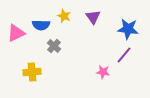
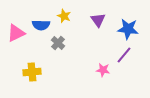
purple triangle: moved 5 px right, 3 px down
gray cross: moved 4 px right, 3 px up
pink star: moved 2 px up
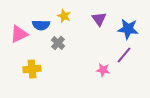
purple triangle: moved 1 px right, 1 px up
pink triangle: moved 3 px right, 1 px down
yellow cross: moved 3 px up
